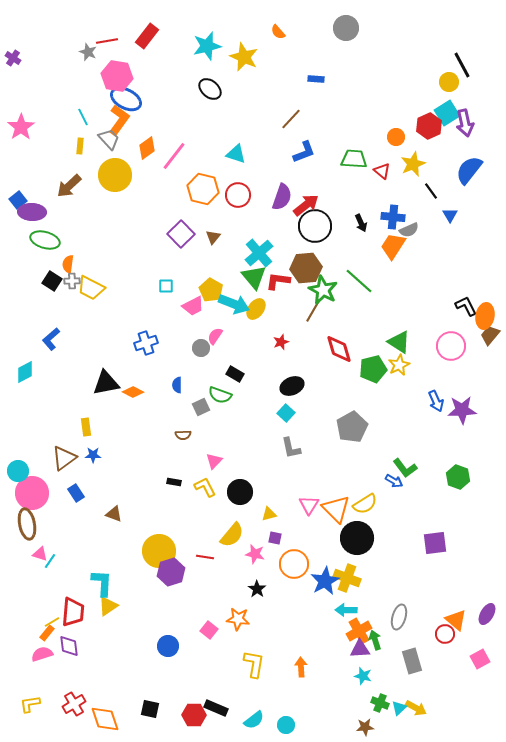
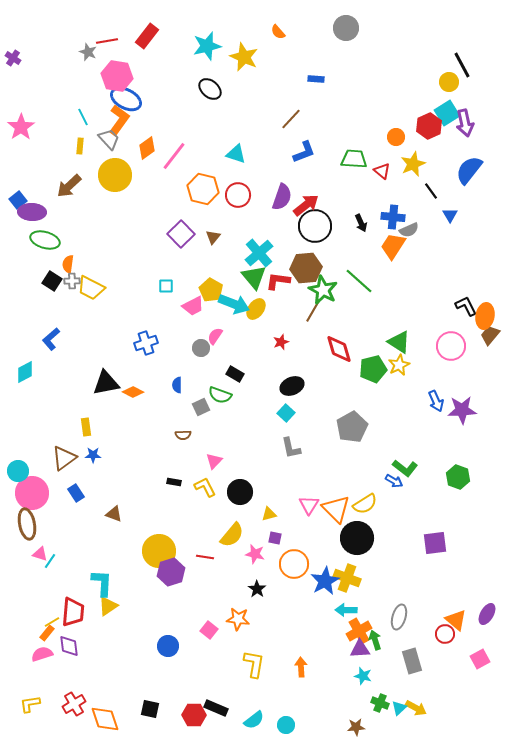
green L-shape at (405, 468): rotated 15 degrees counterclockwise
brown star at (365, 727): moved 9 px left
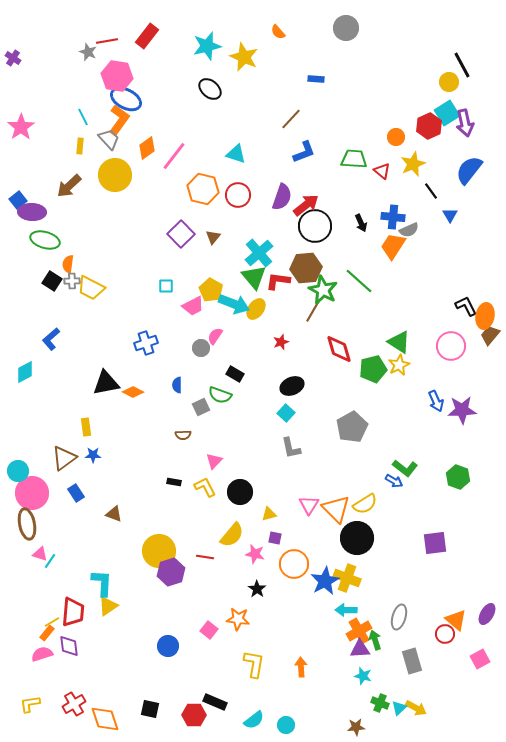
black rectangle at (216, 708): moved 1 px left, 6 px up
